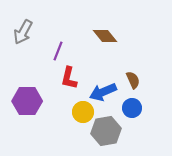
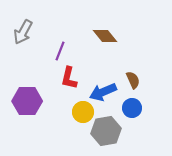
purple line: moved 2 px right
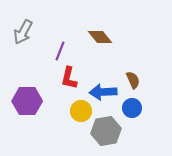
brown diamond: moved 5 px left, 1 px down
blue arrow: rotated 20 degrees clockwise
yellow circle: moved 2 px left, 1 px up
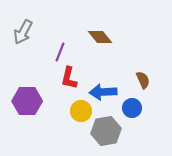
purple line: moved 1 px down
brown semicircle: moved 10 px right
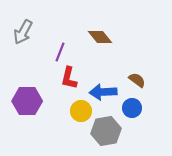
brown semicircle: moved 6 px left; rotated 30 degrees counterclockwise
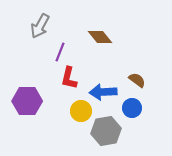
gray arrow: moved 17 px right, 6 px up
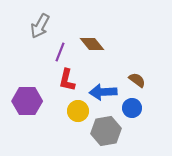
brown diamond: moved 8 px left, 7 px down
red L-shape: moved 2 px left, 2 px down
yellow circle: moved 3 px left
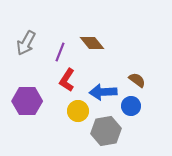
gray arrow: moved 14 px left, 17 px down
brown diamond: moved 1 px up
red L-shape: rotated 20 degrees clockwise
blue circle: moved 1 px left, 2 px up
